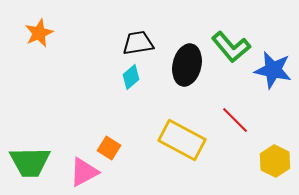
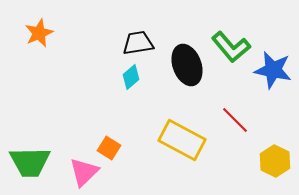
black ellipse: rotated 33 degrees counterclockwise
pink triangle: rotated 16 degrees counterclockwise
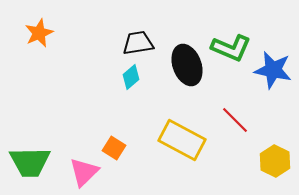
green L-shape: moved 1 px down; rotated 27 degrees counterclockwise
orange square: moved 5 px right
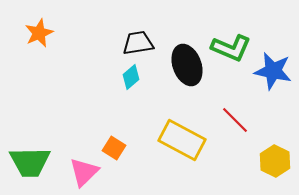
blue star: moved 1 px down
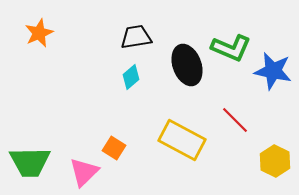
black trapezoid: moved 2 px left, 6 px up
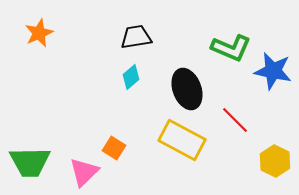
black ellipse: moved 24 px down
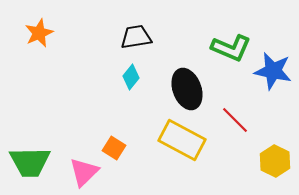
cyan diamond: rotated 10 degrees counterclockwise
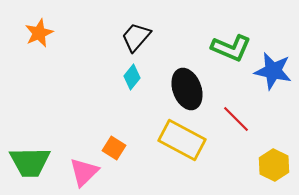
black trapezoid: rotated 40 degrees counterclockwise
cyan diamond: moved 1 px right
red line: moved 1 px right, 1 px up
yellow hexagon: moved 1 px left, 4 px down
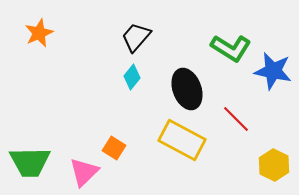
green L-shape: rotated 9 degrees clockwise
